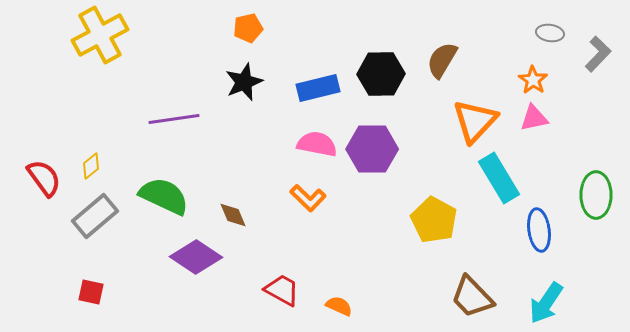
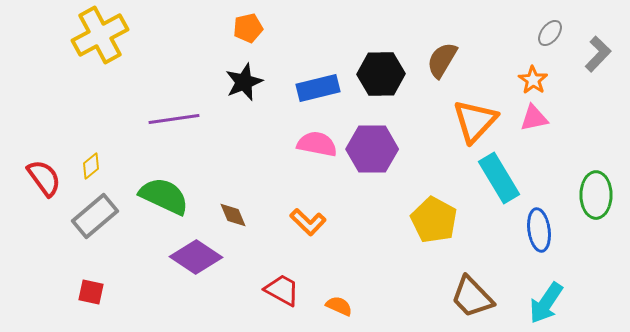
gray ellipse: rotated 60 degrees counterclockwise
orange L-shape: moved 24 px down
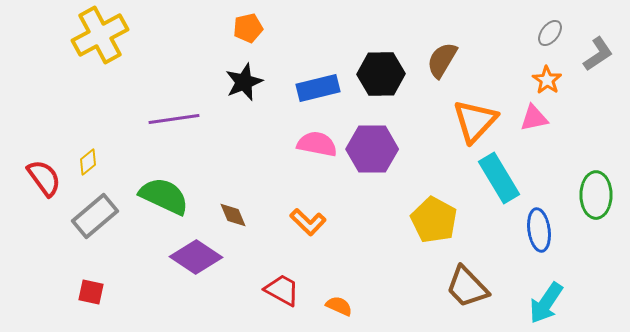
gray L-shape: rotated 12 degrees clockwise
orange star: moved 14 px right
yellow diamond: moved 3 px left, 4 px up
brown trapezoid: moved 5 px left, 10 px up
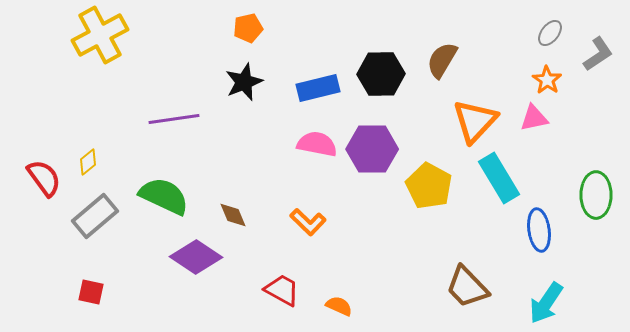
yellow pentagon: moved 5 px left, 34 px up
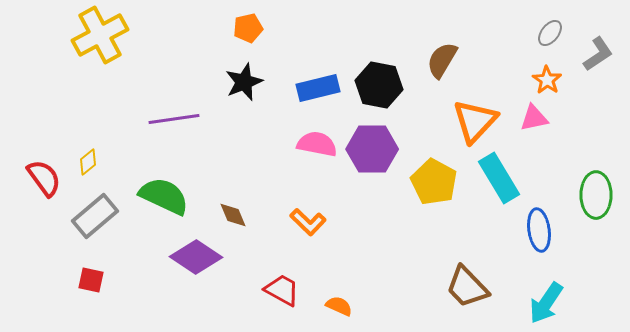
black hexagon: moved 2 px left, 11 px down; rotated 12 degrees clockwise
yellow pentagon: moved 5 px right, 4 px up
red square: moved 12 px up
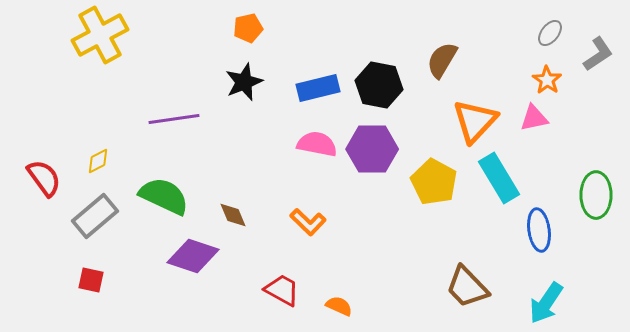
yellow diamond: moved 10 px right, 1 px up; rotated 12 degrees clockwise
purple diamond: moved 3 px left, 1 px up; rotated 15 degrees counterclockwise
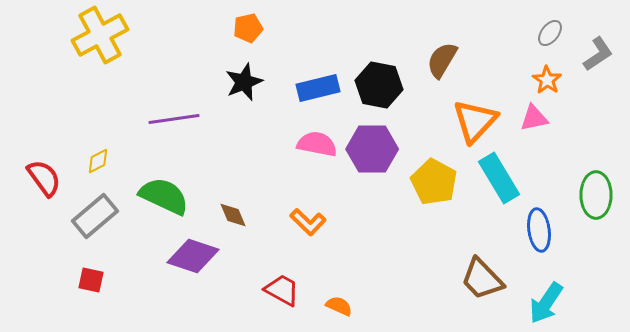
brown trapezoid: moved 15 px right, 8 px up
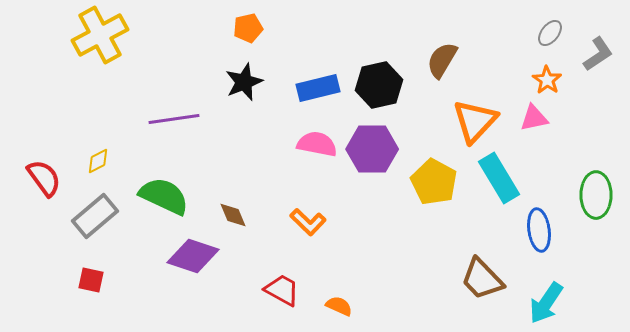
black hexagon: rotated 24 degrees counterclockwise
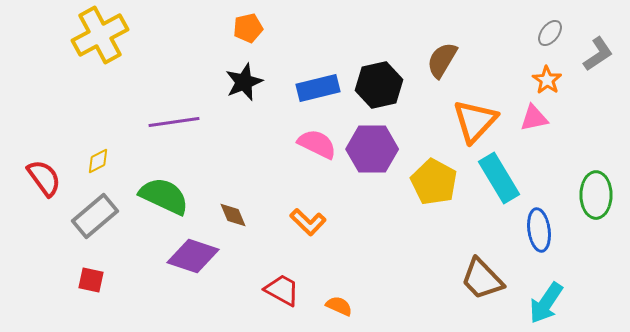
purple line: moved 3 px down
pink semicircle: rotated 15 degrees clockwise
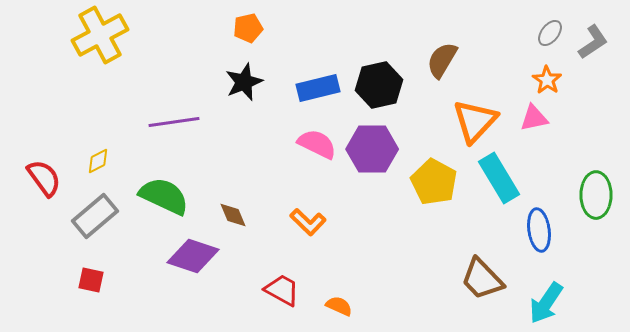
gray L-shape: moved 5 px left, 12 px up
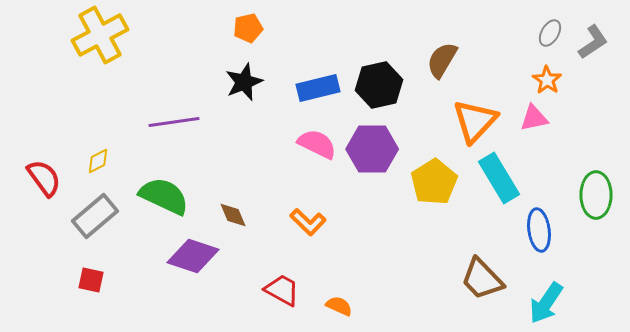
gray ellipse: rotated 8 degrees counterclockwise
yellow pentagon: rotated 12 degrees clockwise
